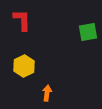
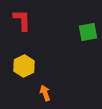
orange arrow: moved 2 px left; rotated 28 degrees counterclockwise
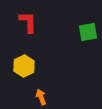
red L-shape: moved 6 px right, 2 px down
orange arrow: moved 4 px left, 4 px down
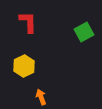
green square: moved 4 px left; rotated 18 degrees counterclockwise
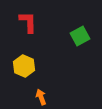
green square: moved 4 px left, 4 px down
yellow hexagon: rotated 10 degrees counterclockwise
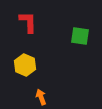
green square: rotated 36 degrees clockwise
yellow hexagon: moved 1 px right, 1 px up
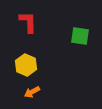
yellow hexagon: moved 1 px right
orange arrow: moved 9 px left, 5 px up; rotated 98 degrees counterclockwise
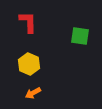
yellow hexagon: moved 3 px right, 1 px up
orange arrow: moved 1 px right, 1 px down
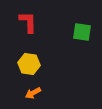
green square: moved 2 px right, 4 px up
yellow hexagon: rotated 15 degrees counterclockwise
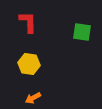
orange arrow: moved 5 px down
